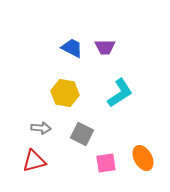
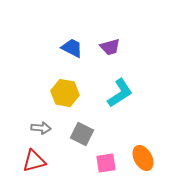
purple trapezoid: moved 5 px right; rotated 15 degrees counterclockwise
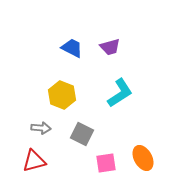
yellow hexagon: moved 3 px left, 2 px down; rotated 12 degrees clockwise
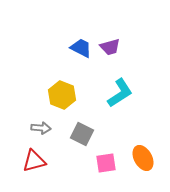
blue trapezoid: moved 9 px right
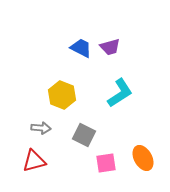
gray square: moved 2 px right, 1 px down
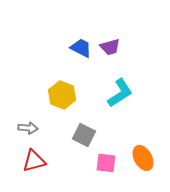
gray arrow: moved 13 px left
pink square: rotated 15 degrees clockwise
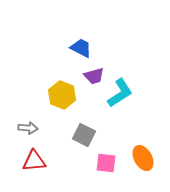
purple trapezoid: moved 16 px left, 29 px down
red triangle: rotated 10 degrees clockwise
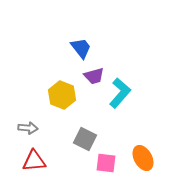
blue trapezoid: rotated 25 degrees clockwise
cyan L-shape: rotated 16 degrees counterclockwise
gray square: moved 1 px right, 4 px down
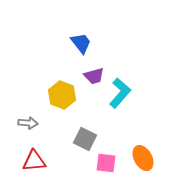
blue trapezoid: moved 5 px up
gray arrow: moved 5 px up
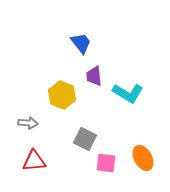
purple trapezoid: rotated 100 degrees clockwise
cyan L-shape: moved 8 px right; rotated 80 degrees clockwise
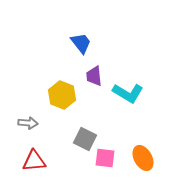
pink square: moved 1 px left, 5 px up
